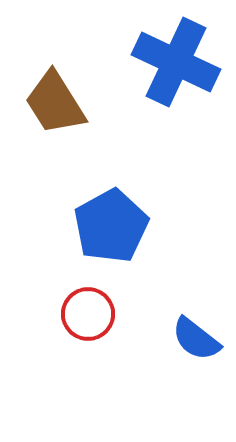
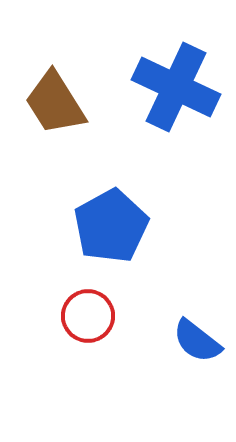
blue cross: moved 25 px down
red circle: moved 2 px down
blue semicircle: moved 1 px right, 2 px down
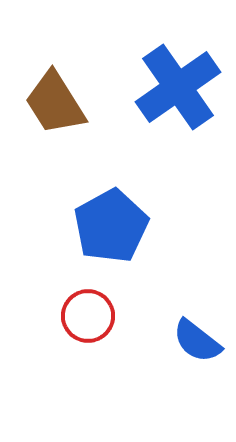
blue cross: moved 2 px right; rotated 30 degrees clockwise
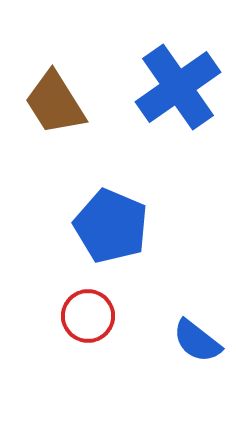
blue pentagon: rotated 20 degrees counterclockwise
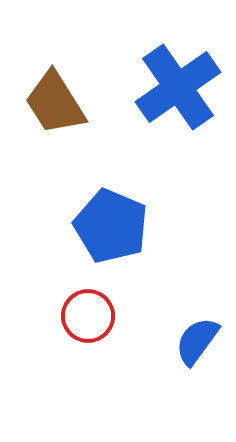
blue semicircle: rotated 88 degrees clockwise
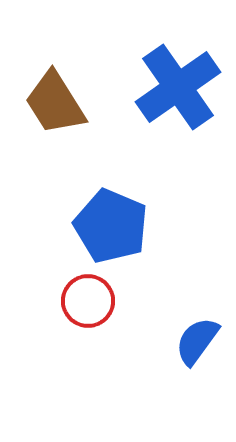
red circle: moved 15 px up
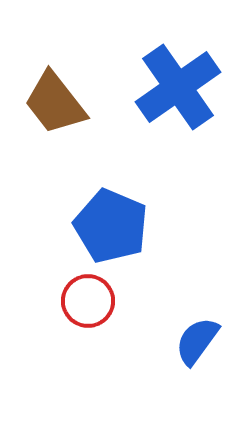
brown trapezoid: rotated 6 degrees counterclockwise
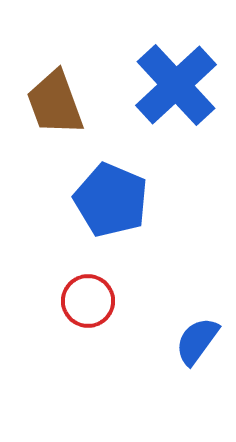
blue cross: moved 2 px left, 2 px up; rotated 8 degrees counterclockwise
brown trapezoid: rotated 18 degrees clockwise
blue pentagon: moved 26 px up
